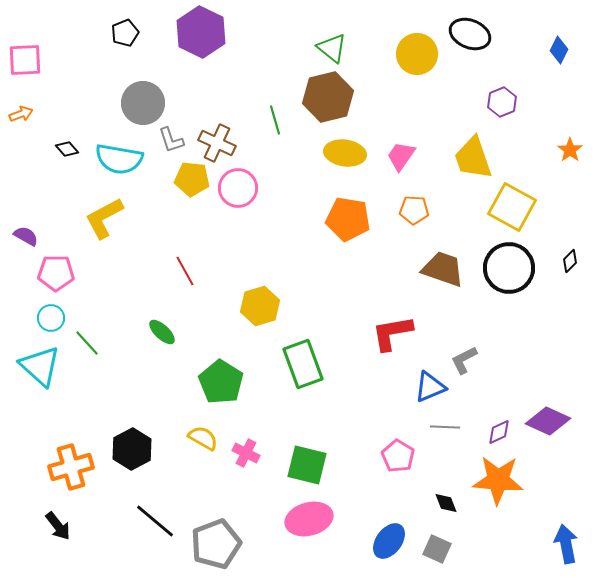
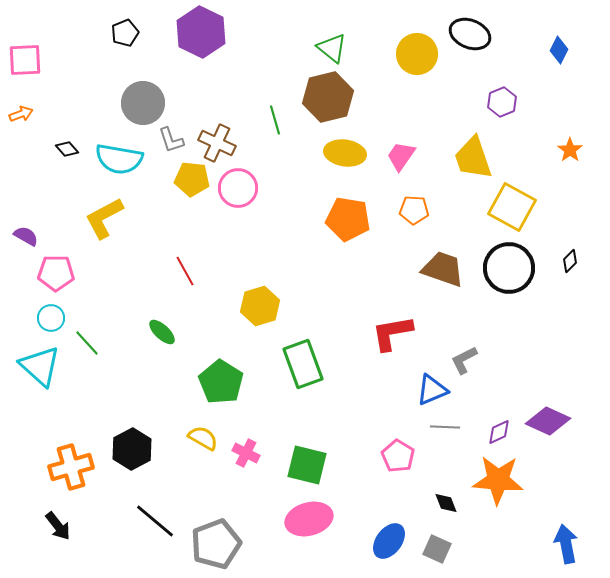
blue triangle at (430, 387): moved 2 px right, 3 px down
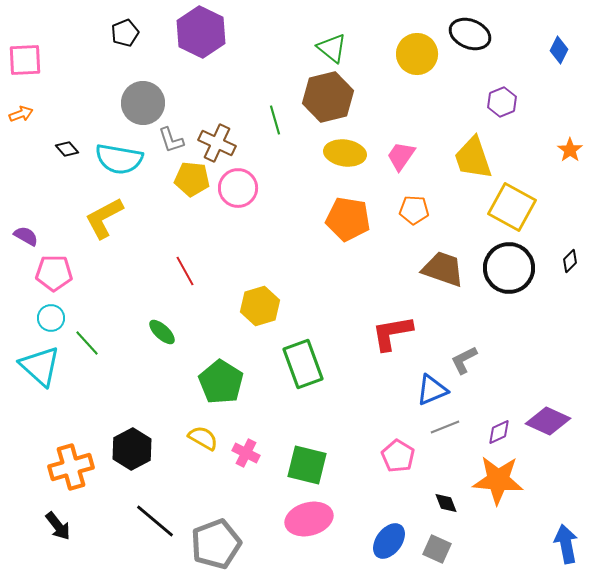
pink pentagon at (56, 273): moved 2 px left
gray line at (445, 427): rotated 24 degrees counterclockwise
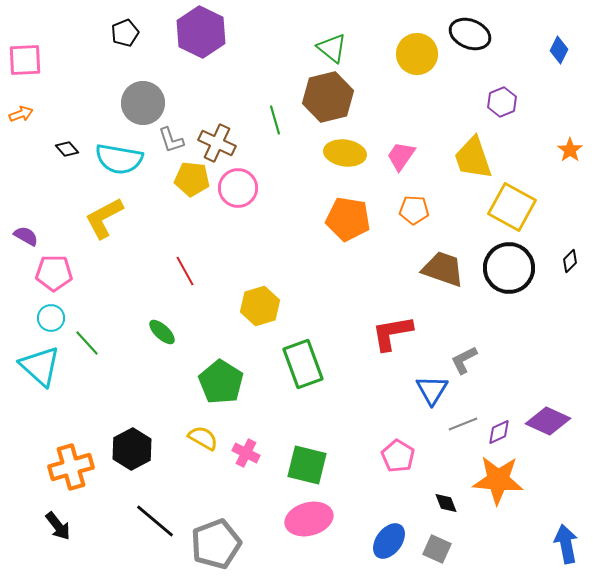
blue triangle at (432, 390): rotated 36 degrees counterclockwise
gray line at (445, 427): moved 18 px right, 3 px up
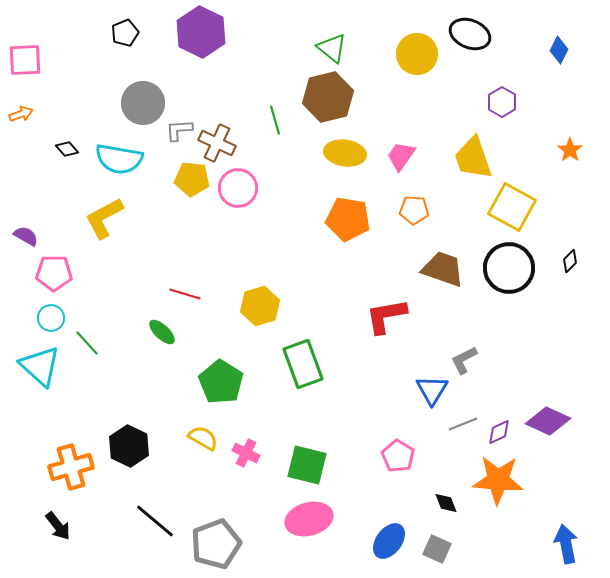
purple hexagon at (502, 102): rotated 8 degrees counterclockwise
gray L-shape at (171, 140): moved 8 px right, 10 px up; rotated 104 degrees clockwise
red line at (185, 271): moved 23 px down; rotated 44 degrees counterclockwise
red L-shape at (392, 333): moved 6 px left, 17 px up
black hexagon at (132, 449): moved 3 px left, 3 px up; rotated 6 degrees counterclockwise
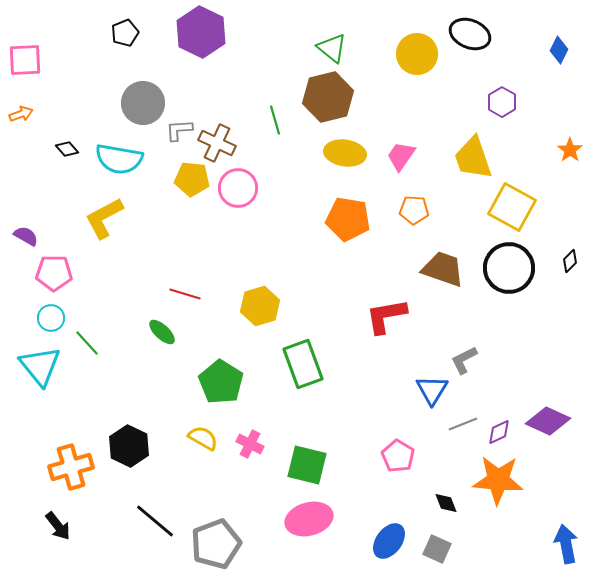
cyan triangle at (40, 366): rotated 9 degrees clockwise
pink cross at (246, 453): moved 4 px right, 9 px up
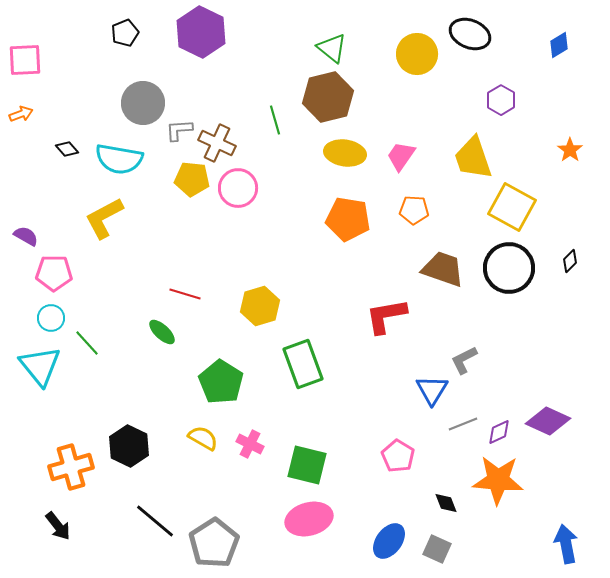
blue diamond at (559, 50): moved 5 px up; rotated 32 degrees clockwise
purple hexagon at (502, 102): moved 1 px left, 2 px up
gray pentagon at (216, 544): moved 2 px left, 1 px up; rotated 12 degrees counterclockwise
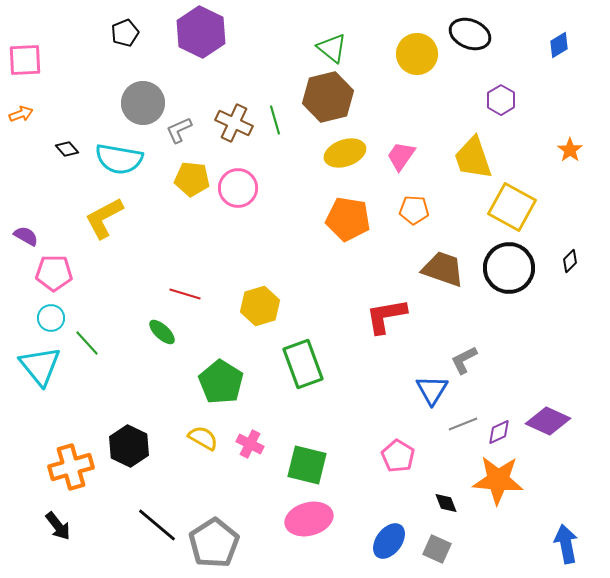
gray L-shape at (179, 130): rotated 20 degrees counterclockwise
brown cross at (217, 143): moved 17 px right, 20 px up
yellow ellipse at (345, 153): rotated 27 degrees counterclockwise
black line at (155, 521): moved 2 px right, 4 px down
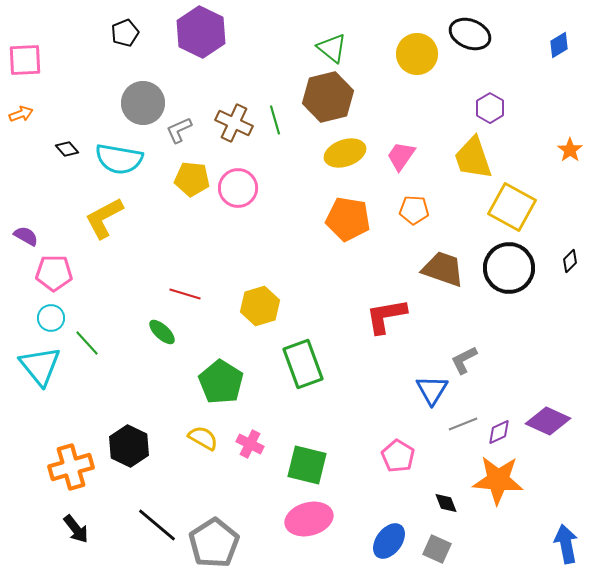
purple hexagon at (501, 100): moved 11 px left, 8 px down
black arrow at (58, 526): moved 18 px right, 3 px down
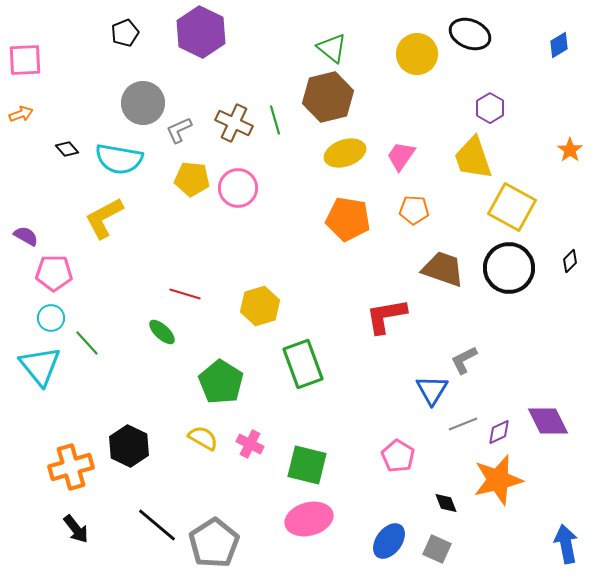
purple diamond at (548, 421): rotated 39 degrees clockwise
orange star at (498, 480): rotated 18 degrees counterclockwise
